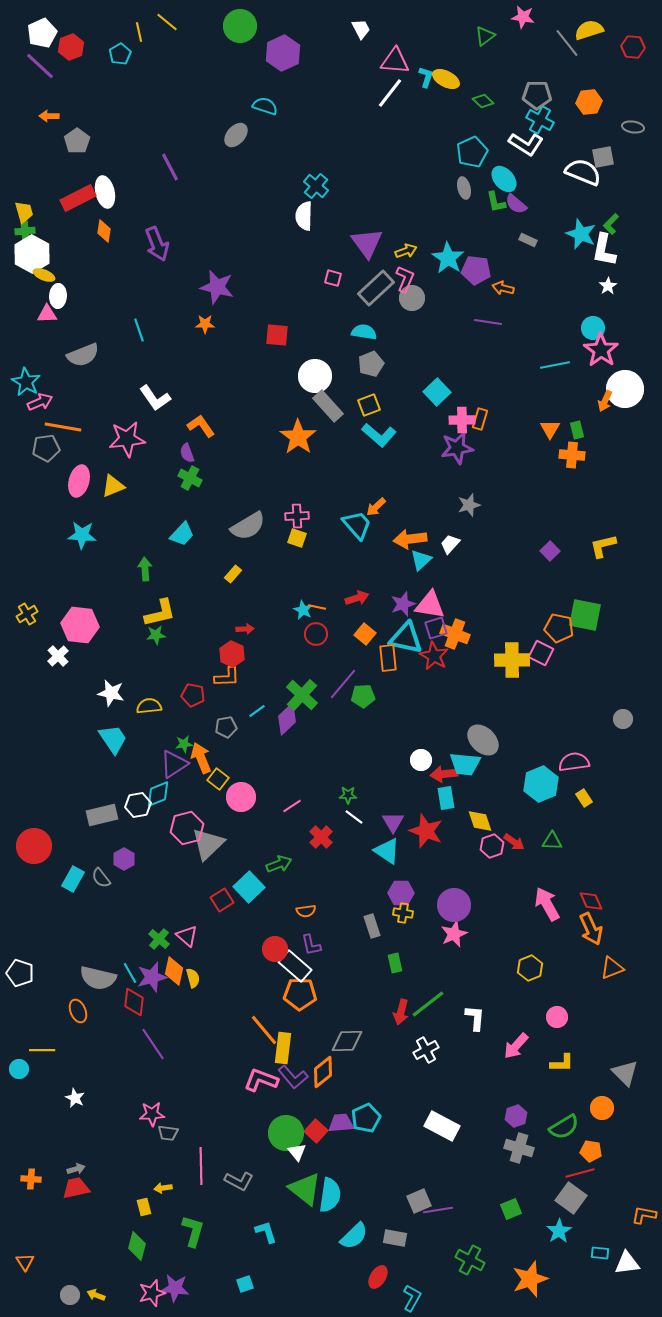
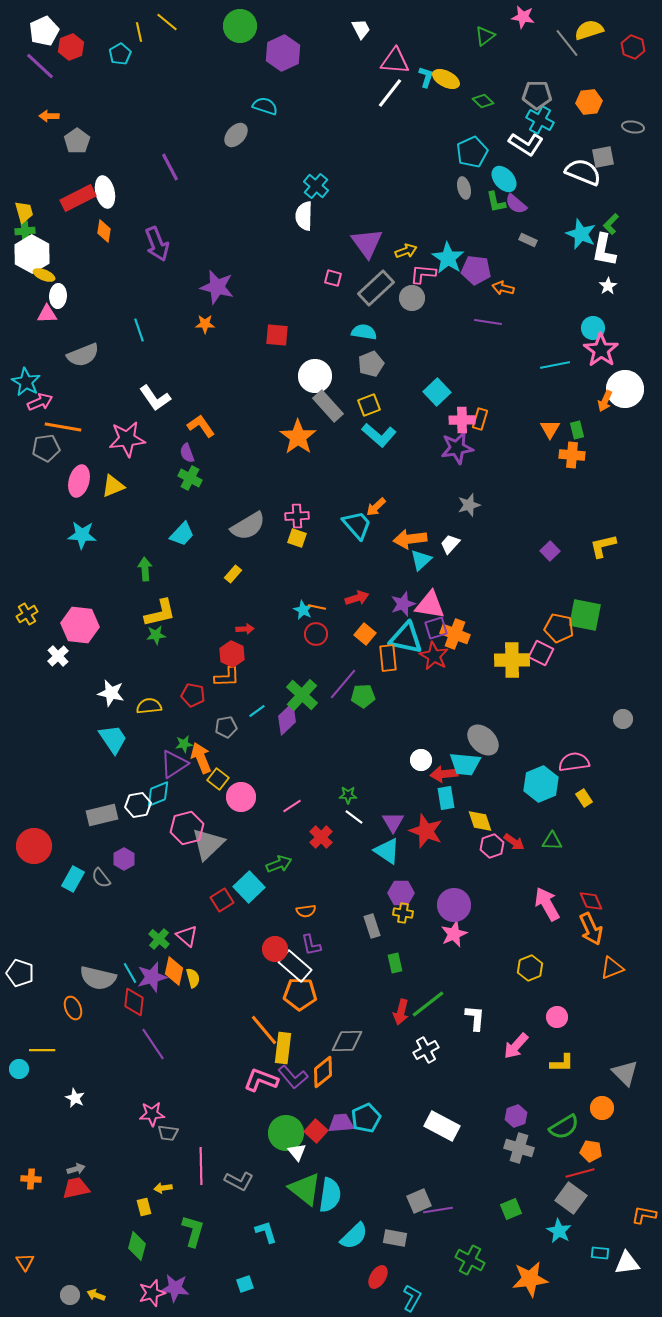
white pentagon at (42, 33): moved 2 px right, 2 px up
red hexagon at (633, 47): rotated 15 degrees clockwise
pink L-shape at (405, 279): moved 18 px right, 5 px up; rotated 108 degrees counterclockwise
orange ellipse at (78, 1011): moved 5 px left, 3 px up
cyan star at (559, 1231): rotated 10 degrees counterclockwise
orange star at (530, 1279): rotated 12 degrees clockwise
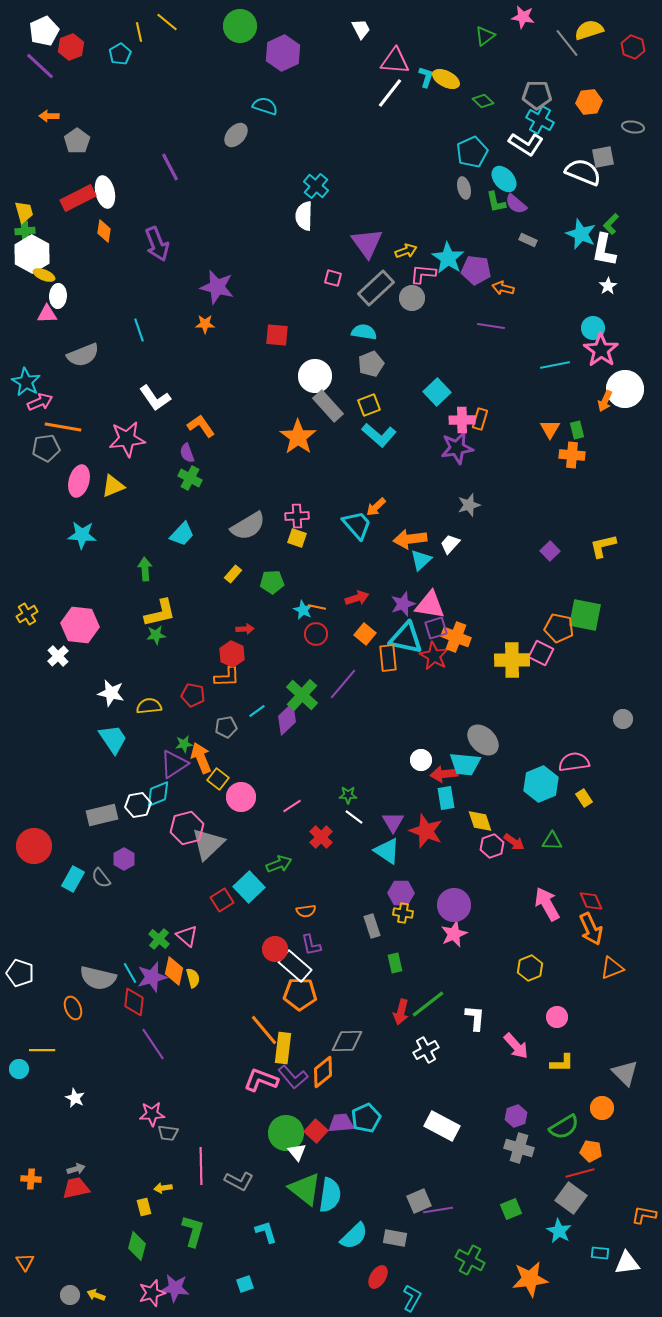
purple line at (488, 322): moved 3 px right, 4 px down
orange cross at (455, 634): moved 1 px right, 3 px down
green pentagon at (363, 696): moved 91 px left, 114 px up
pink arrow at (516, 1046): rotated 84 degrees counterclockwise
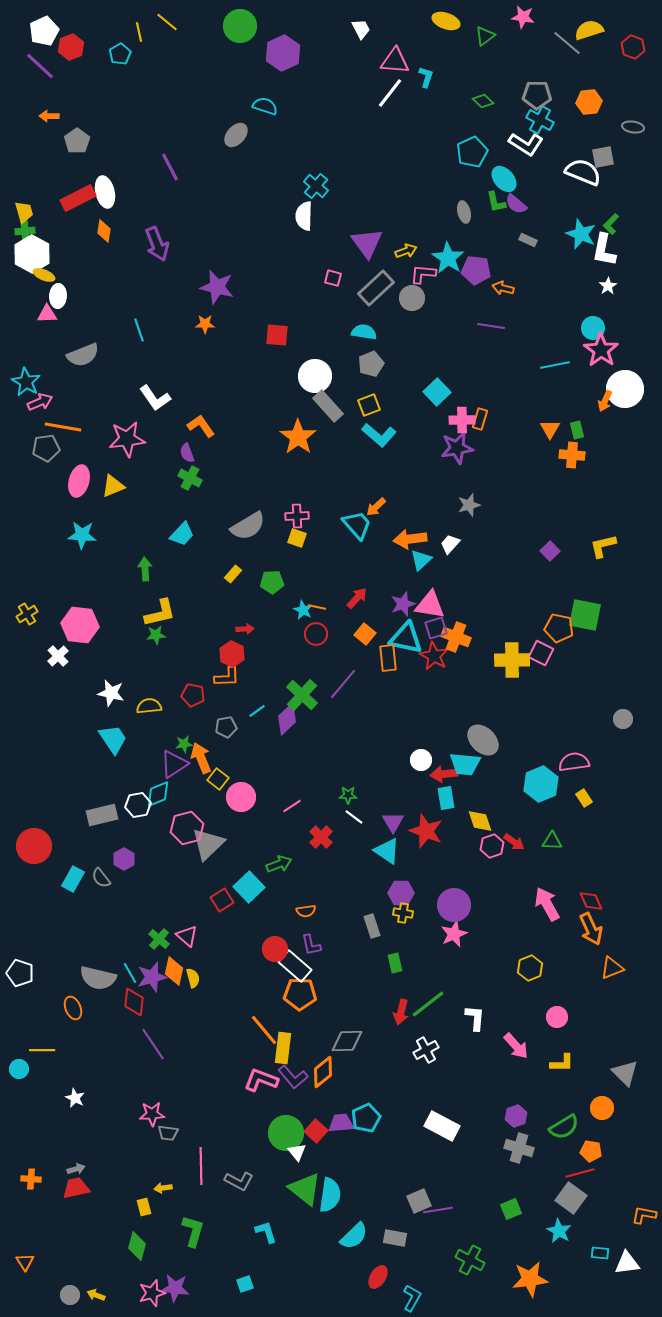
gray line at (567, 43): rotated 12 degrees counterclockwise
yellow ellipse at (446, 79): moved 58 px up; rotated 8 degrees counterclockwise
gray ellipse at (464, 188): moved 24 px down
red arrow at (357, 598): rotated 30 degrees counterclockwise
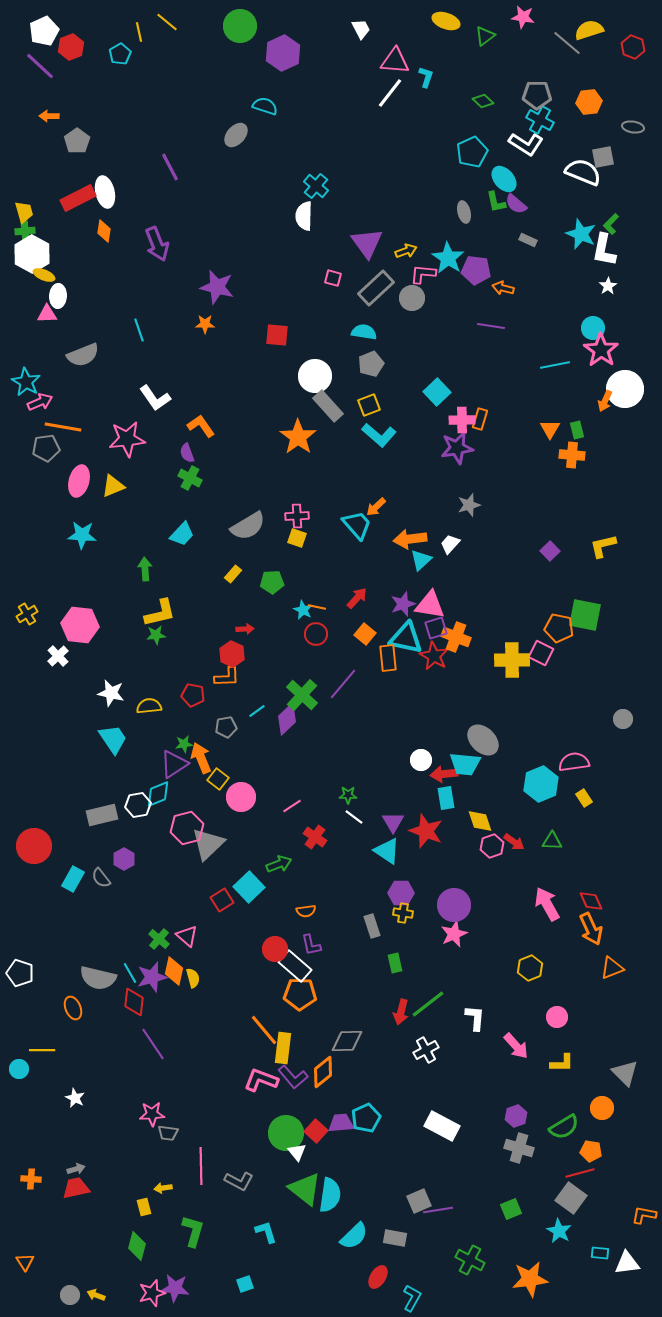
red cross at (321, 837): moved 6 px left; rotated 10 degrees counterclockwise
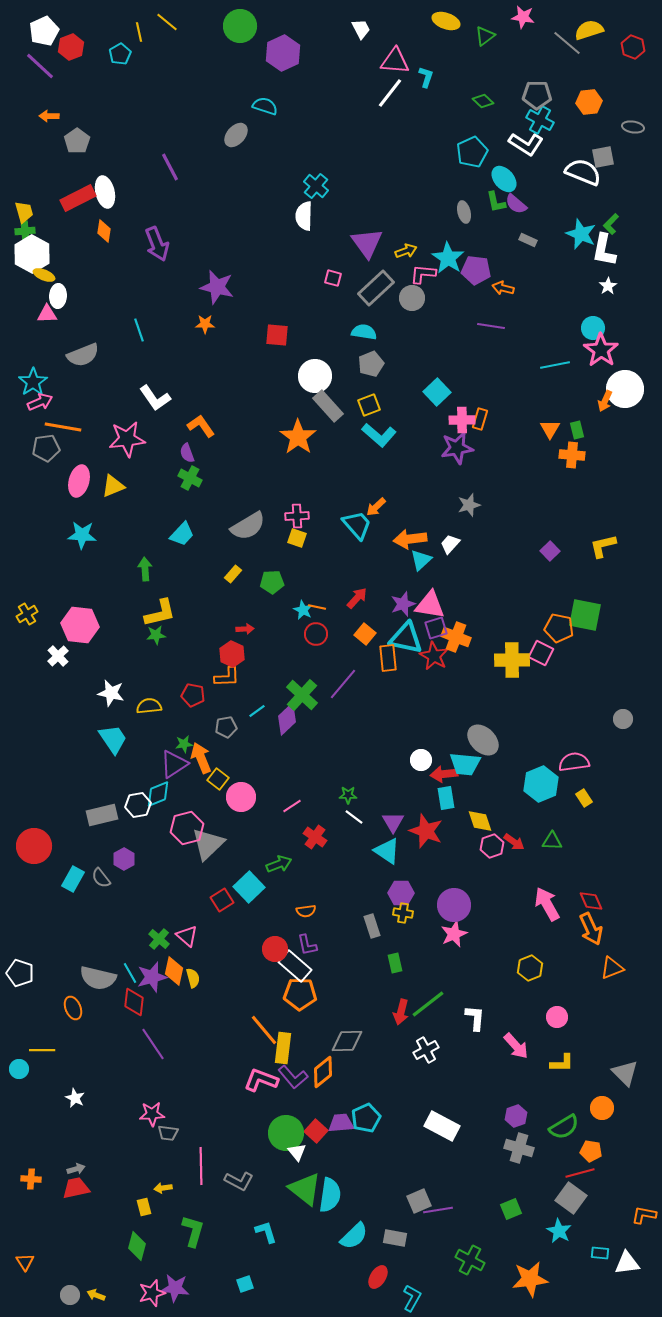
cyan star at (26, 382): moved 7 px right; rotated 8 degrees clockwise
purple L-shape at (311, 945): moved 4 px left
